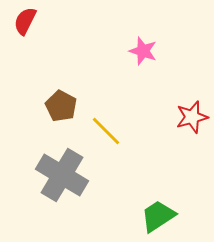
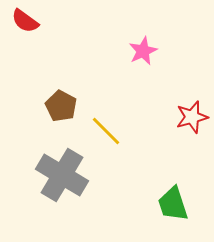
red semicircle: rotated 80 degrees counterclockwise
pink star: rotated 28 degrees clockwise
green trapezoid: moved 15 px right, 12 px up; rotated 75 degrees counterclockwise
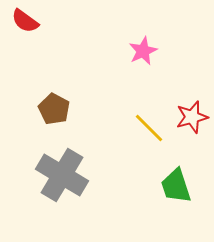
brown pentagon: moved 7 px left, 3 px down
yellow line: moved 43 px right, 3 px up
green trapezoid: moved 3 px right, 18 px up
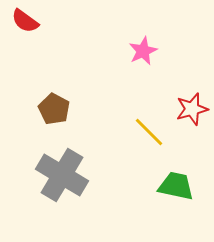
red star: moved 8 px up
yellow line: moved 4 px down
green trapezoid: rotated 120 degrees clockwise
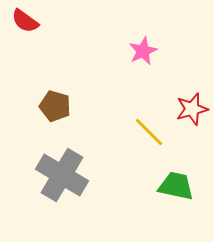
brown pentagon: moved 1 px right, 3 px up; rotated 12 degrees counterclockwise
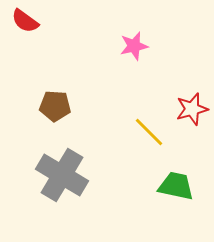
pink star: moved 9 px left, 5 px up; rotated 12 degrees clockwise
brown pentagon: rotated 12 degrees counterclockwise
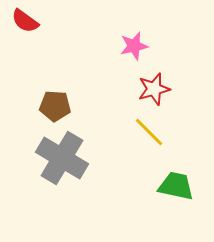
red star: moved 38 px left, 20 px up
gray cross: moved 17 px up
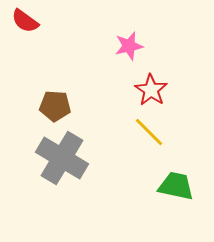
pink star: moved 5 px left
red star: moved 3 px left, 1 px down; rotated 24 degrees counterclockwise
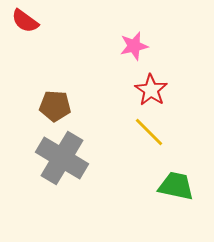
pink star: moved 5 px right
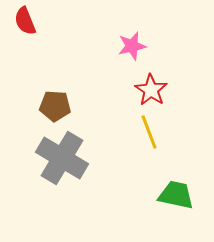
red semicircle: rotated 32 degrees clockwise
pink star: moved 2 px left
yellow line: rotated 24 degrees clockwise
green trapezoid: moved 9 px down
